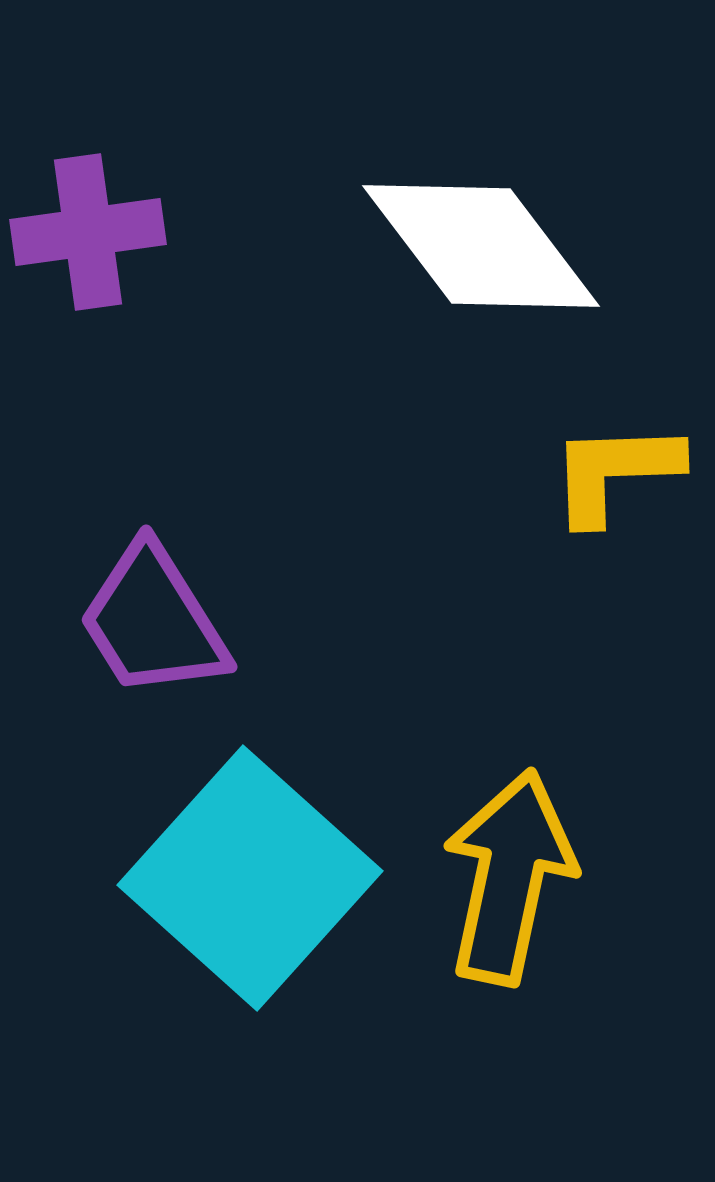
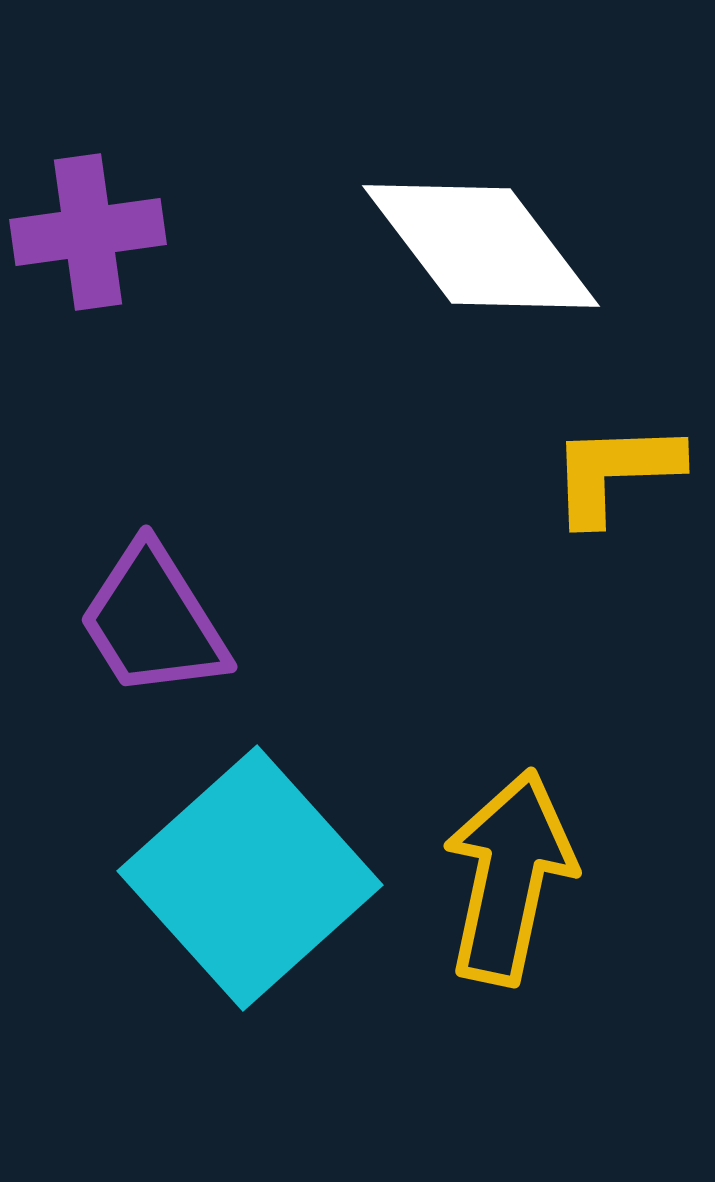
cyan square: rotated 6 degrees clockwise
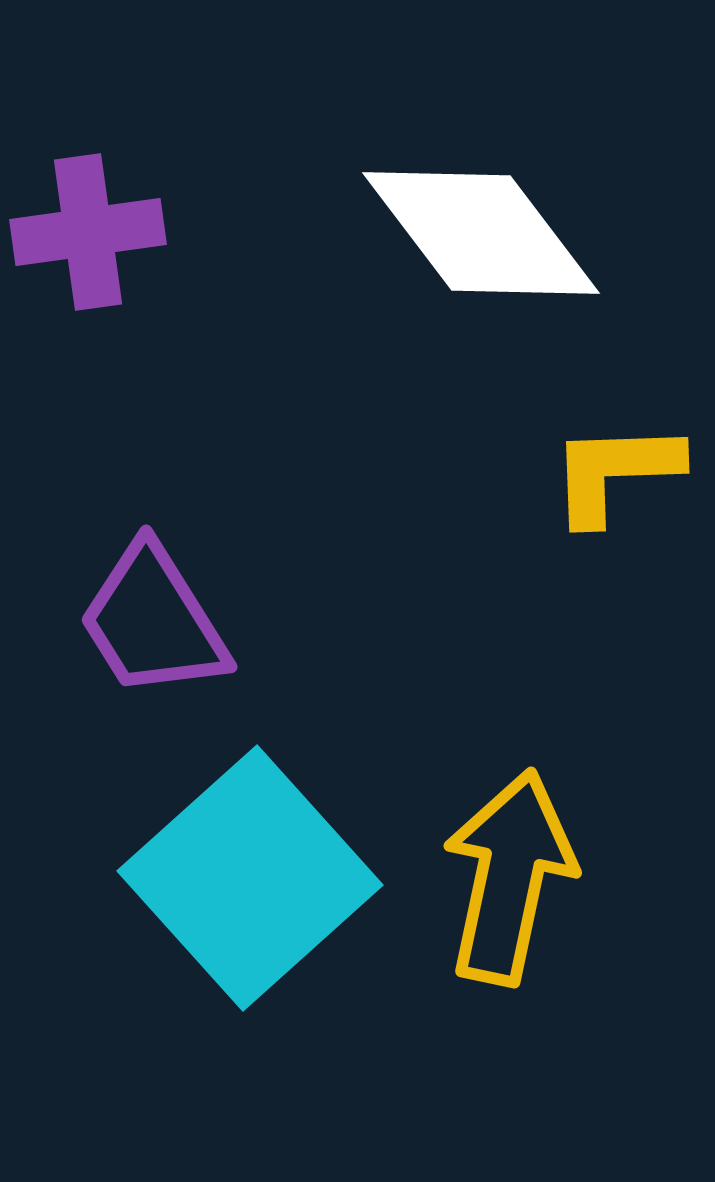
white diamond: moved 13 px up
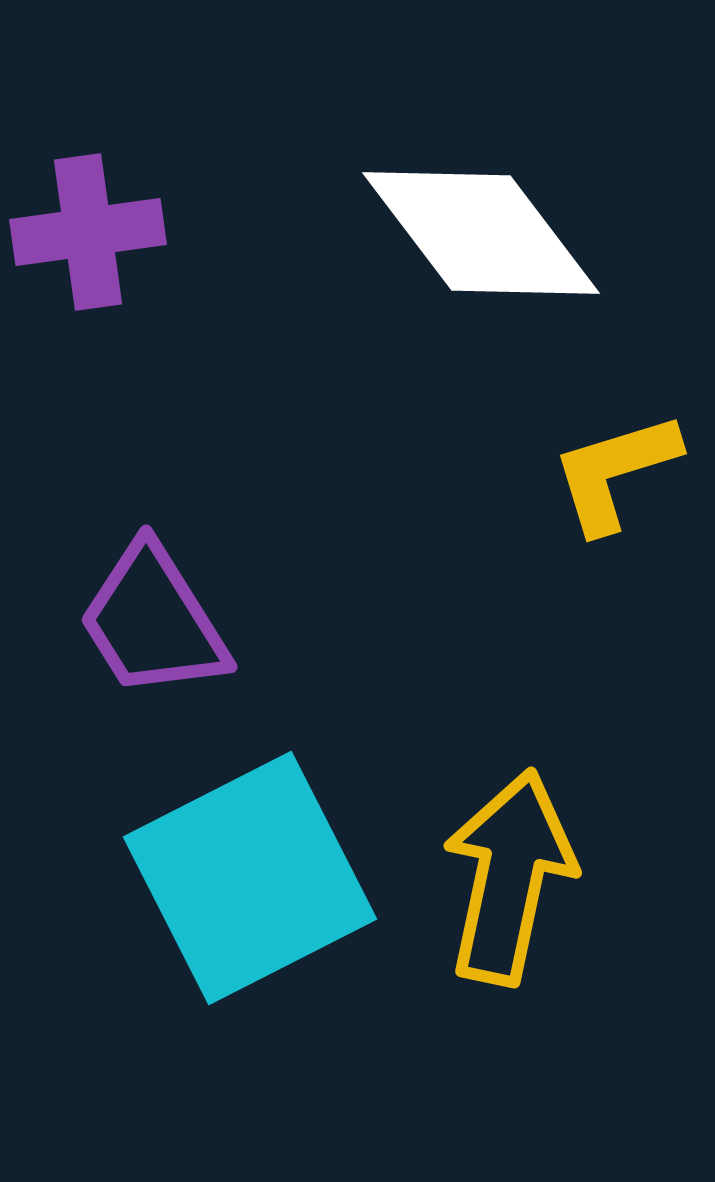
yellow L-shape: rotated 15 degrees counterclockwise
cyan square: rotated 15 degrees clockwise
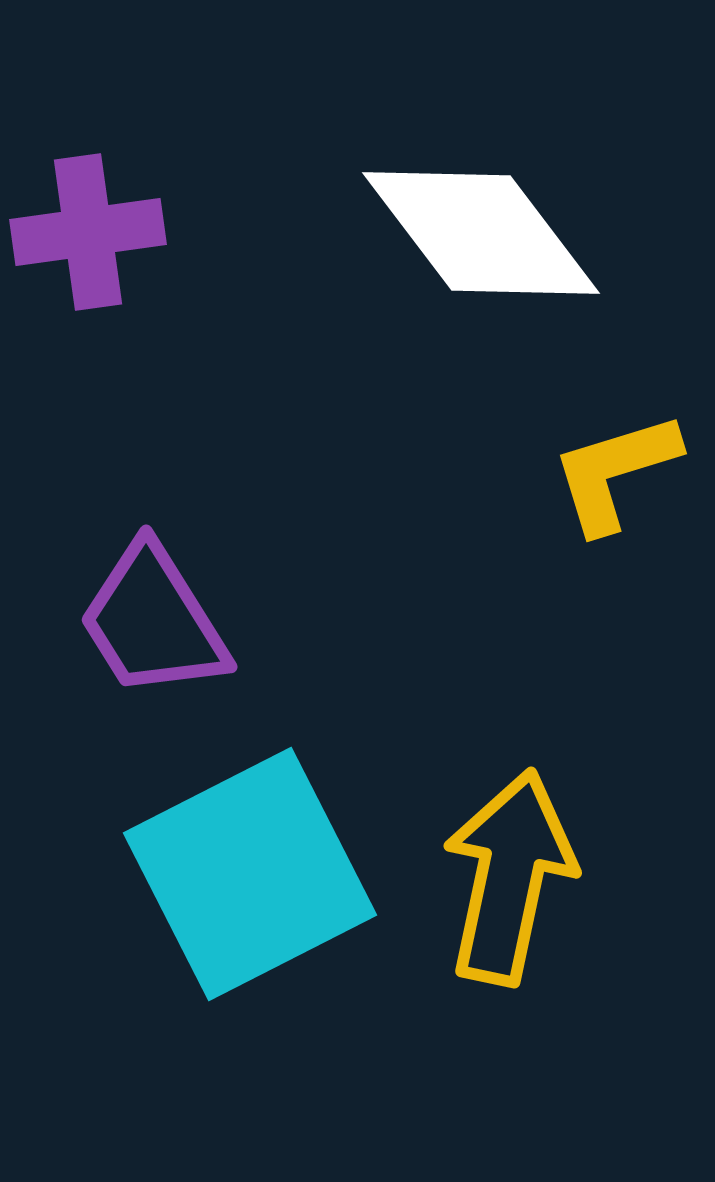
cyan square: moved 4 px up
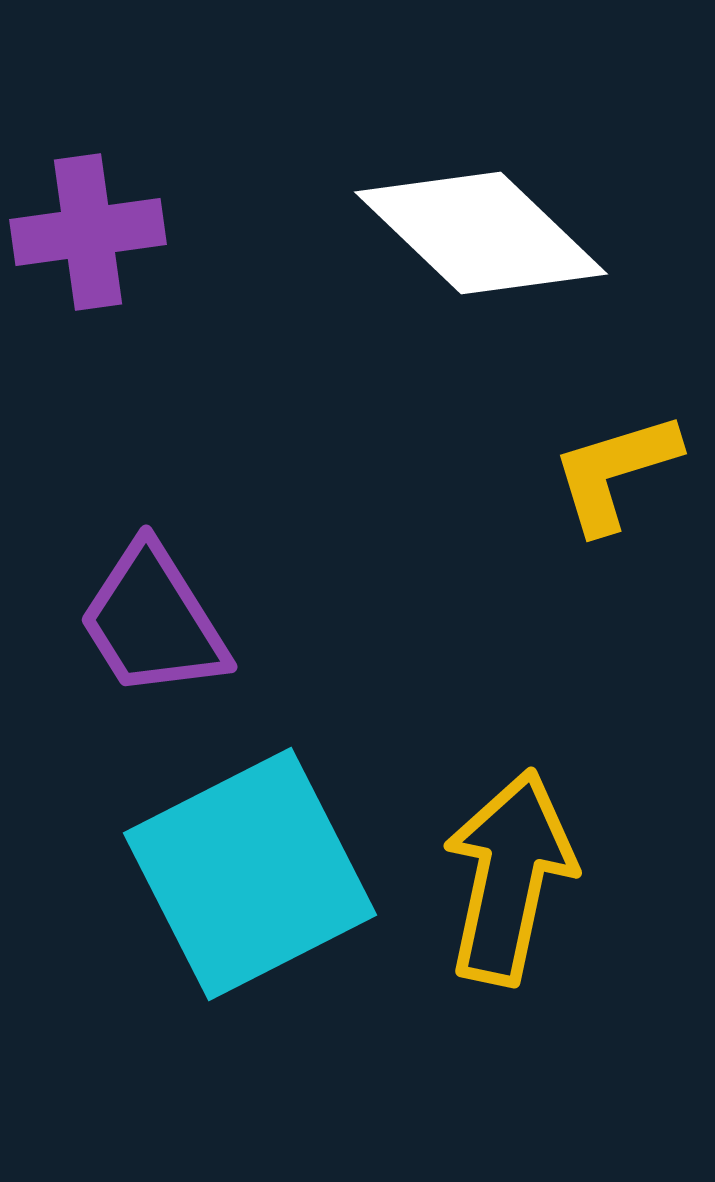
white diamond: rotated 9 degrees counterclockwise
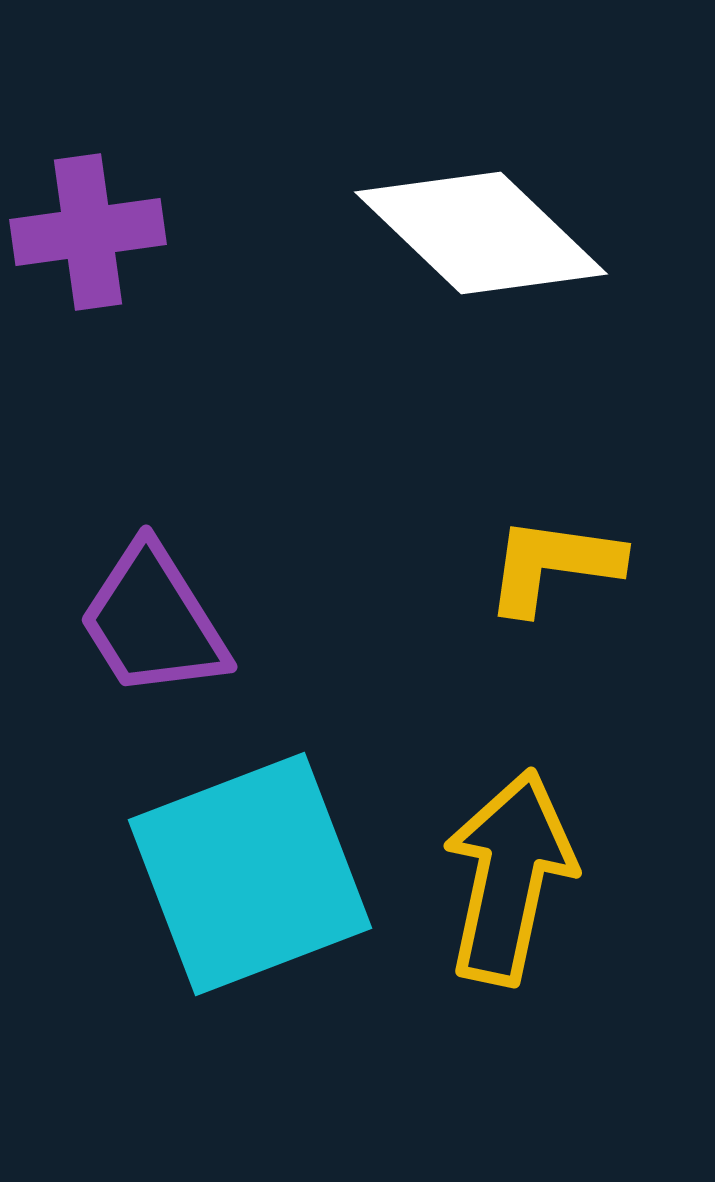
yellow L-shape: moved 62 px left, 93 px down; rotated 25 degrees clockwise
cyan square: rotated 6 degrees clockwise
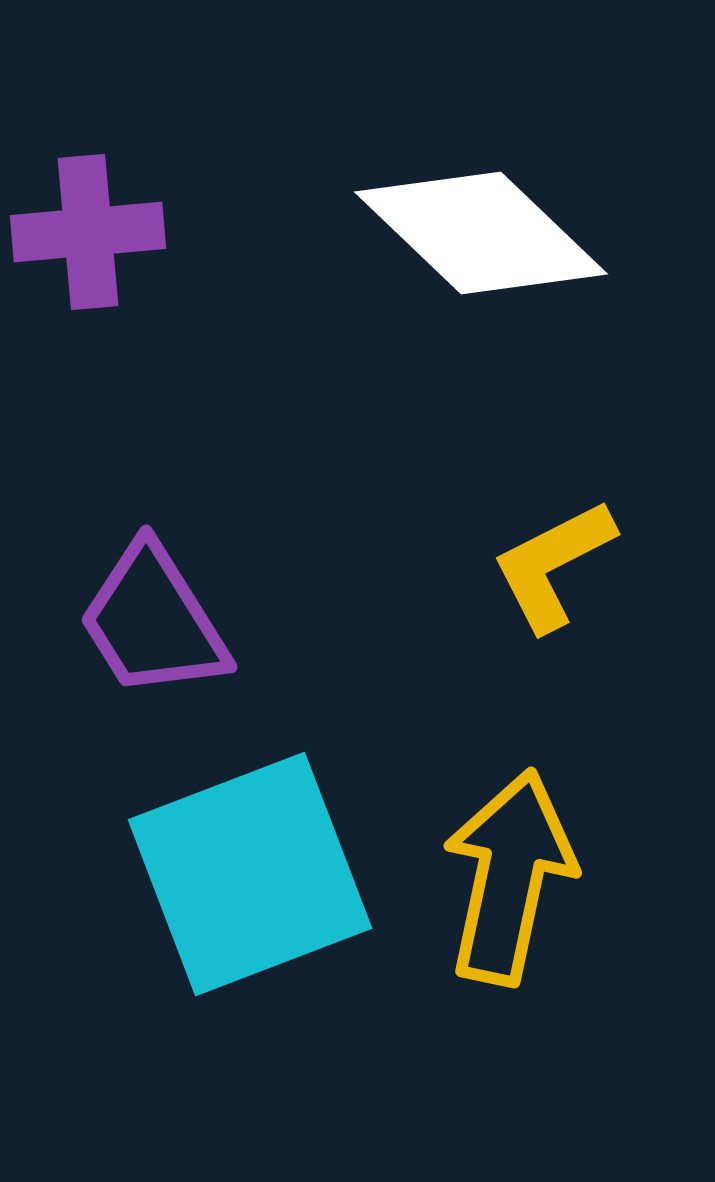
purple cross: rotated 3 degrees clockwise
yellow L-shape: rotated 35 degrees counterclockwise
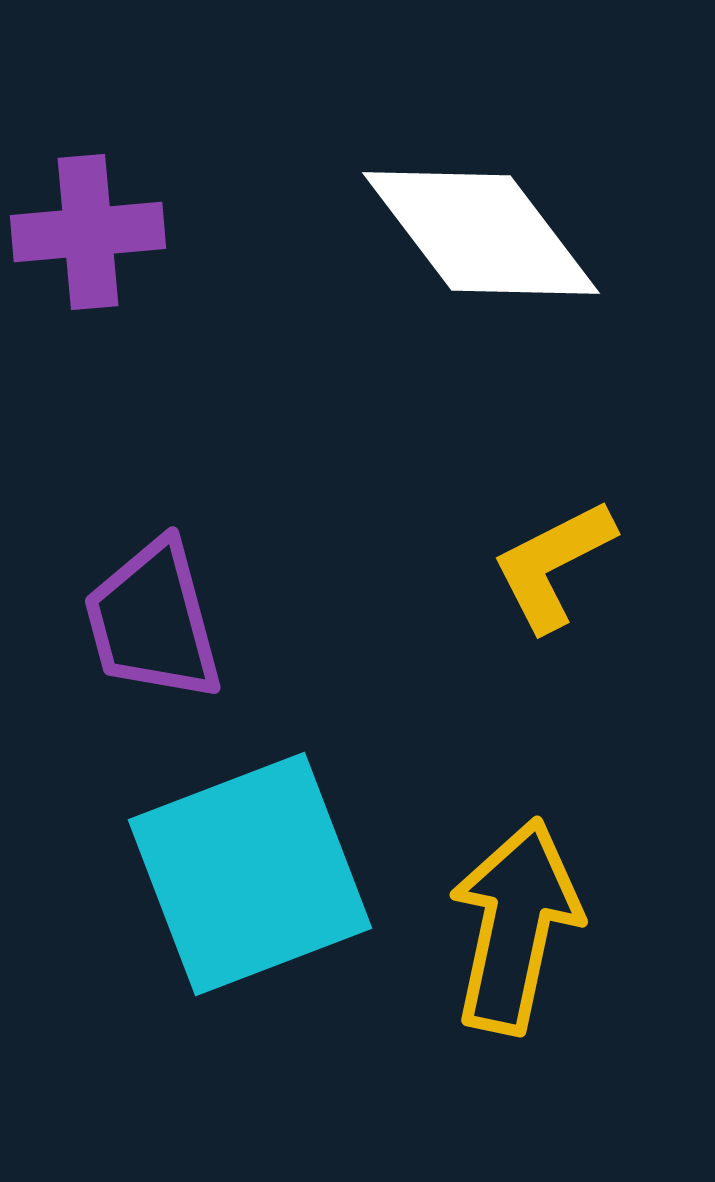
white diamond: rotated 9 degrees clockwise
purple trapezoid: rotated 17 degrees clockwise
yellow arrow: moved 6 px right, 49 px down
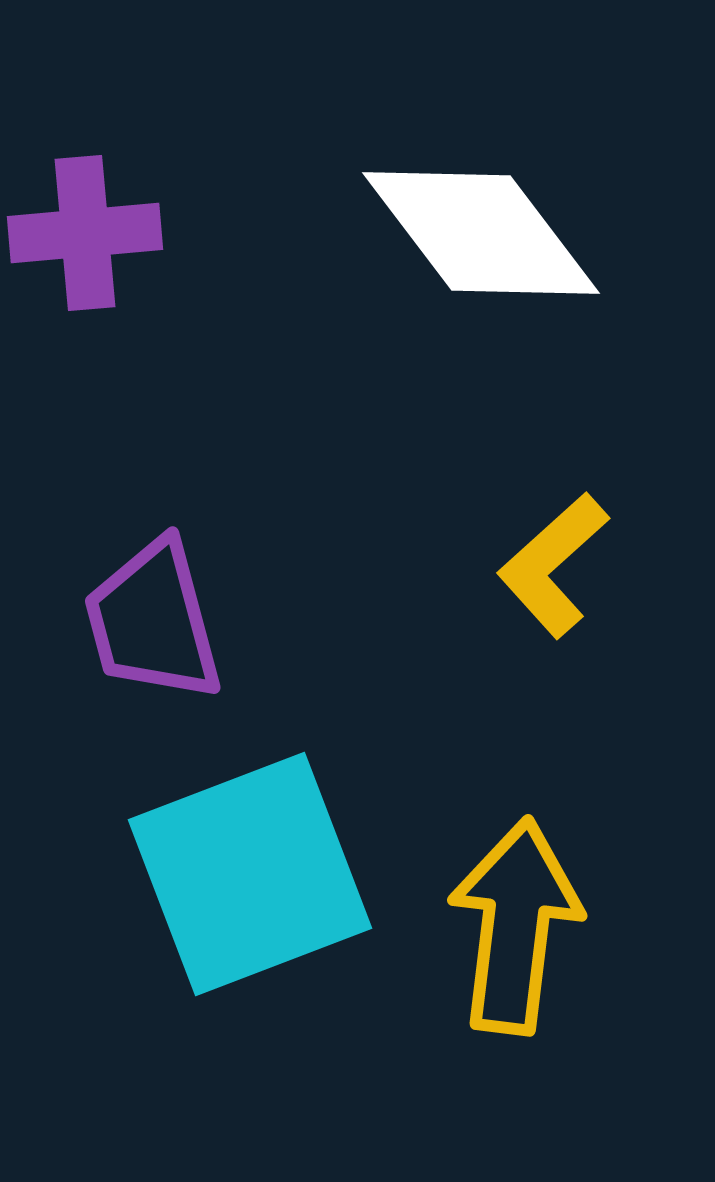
purple cross: moved 3 px left, 1 px down
yellow L-shape: rotated 15 degrees counterclockwise
yellow arrow: rotated 5 degrees counterclockwise
